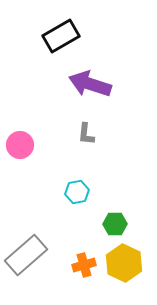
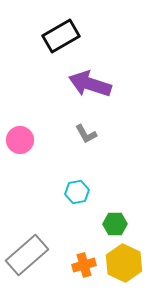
gray L-shape: rotated 35 degrees counterclockwise
pink circle: moved 5 px up
gray rectangle: moved 1 px right
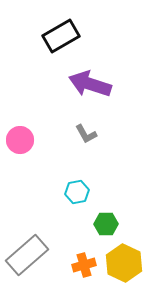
green hexagon: moved 9 px left
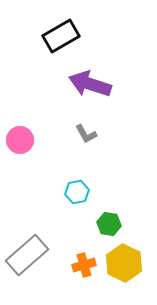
green hexagon: moved 3 px right; rotated 10 degrees clockwise
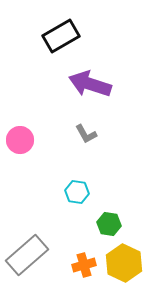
cyan hexagon: rotated 20 degrees clockwise
